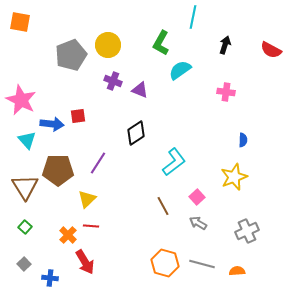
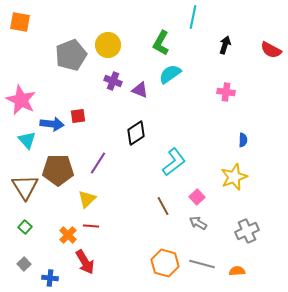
cyan semicircle: moved 10 px left, 4 px down
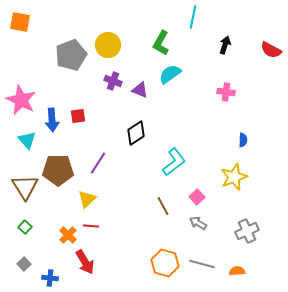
blue arrow: moved 4 px up; rotated 80 degrees clockwise
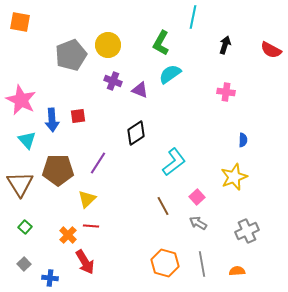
brown triangle: moved 5 px left, 3 px up
gray line: rotated 65 degrees clockwise
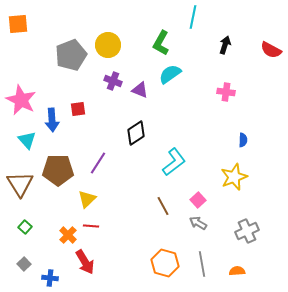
orange square: moved 2 px left, 2 px down; rotated 15 degrees counterclockwise
red square: moved 7 px up
pink square: moved 1 px right, 3 px down
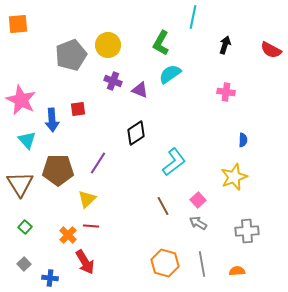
gray cross: rotated 20 degrees clockwise
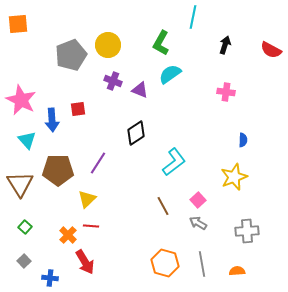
gray square: moved 3 px up
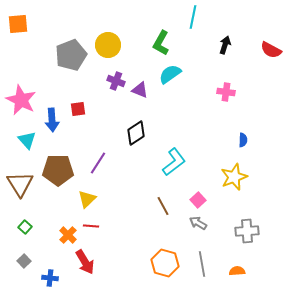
purple cross: moved 3 px right
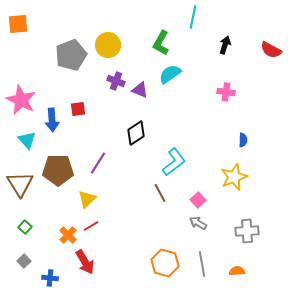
brown line: moved 3 px left, 13 px up
red line: rotated 35 degrees counterclockwise
